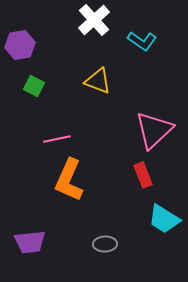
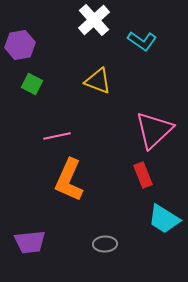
green square: moved 2 px left, 2 px up
pink line: moved 3 px up
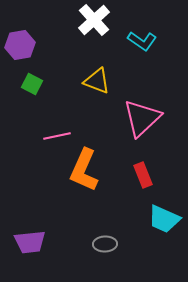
yellow triangle: moved 1 px left
pink triangle: moved 12 px left, 12 px up
orange L-shape: moved 15 px right, 10 px up
cyan trapezoid: rotated 8 degrees counterclockwise
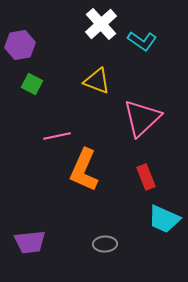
white cross: moved 7 px right, 4 px down
red rectangle: moved 3 px right, 2 px down
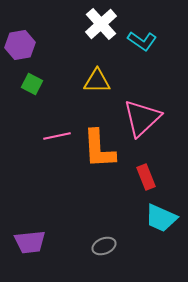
yellow triangle: rotated 20 degrees counterclockwise
orange L-shape: moved 15 px right, 21 px up; rotated 27 degrees counterclockwise
cyan trapezoid: moved 3 px left, 1 px up
gray ellipse: moved 1 px left, 2 px down; rotated 20 degrees counterclockwise
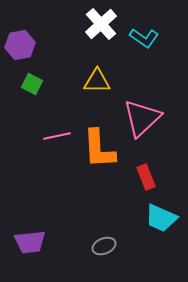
cyan L-shape: moved 2 px right, 3 px up
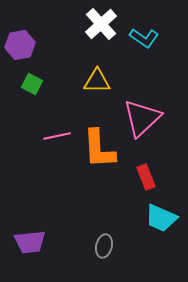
gray ellipse: rotated 55 degrees counterclockwise
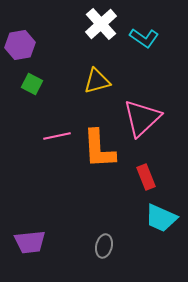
yellow triangle: rotated 16 degrees counterclockwise
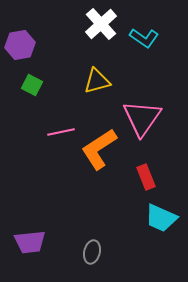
green square: moved 1 px down
pink triangle: rotated 12 degrees counterclockwise
pink line: moved 4 px right, 4 px up
orange L-shape: rotated 60 degrees clockwise
gray ellipse: moved 12 px left, 6 px down
